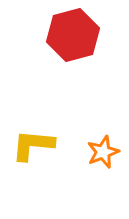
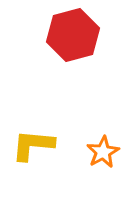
orange star: rotated 8 degrees counterclockwise
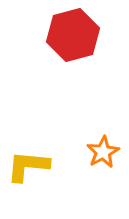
yellow L-shape: moved 5 px left, 21 px down
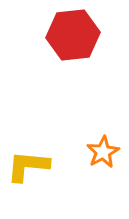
red hexagon: rotated 9 degrees clockwise
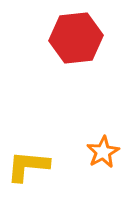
red hexagon: moved 3 px right, 3 px down
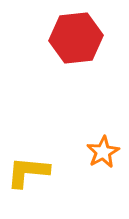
yellow L-shape: moved 6 px down
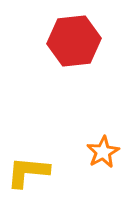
red hexagon: moved 2 px left, 3 px down
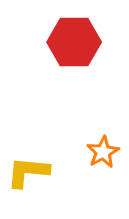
red hexagon: moved 1 px down; rotated 6 degrees clockwise
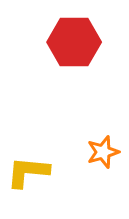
orange star: rotated 12 degrees clockwise
